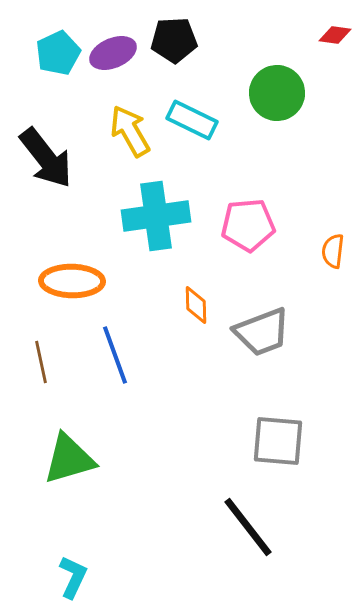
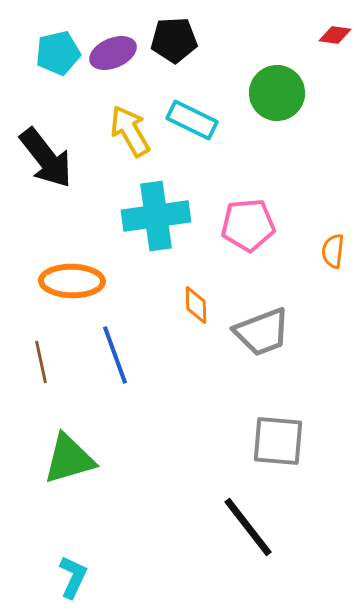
cyan pentagon: rotated 12 degrees clockwise
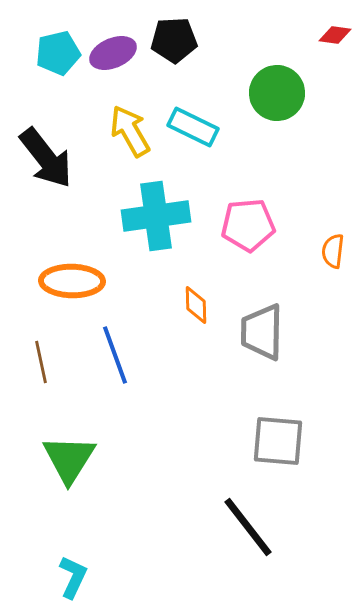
cyan rectangle: moved 1 px right, 7 px down
gray trapezoid: rotated 112 degrees clockwise
green triangle: rotated 42 degrees counterclockwise
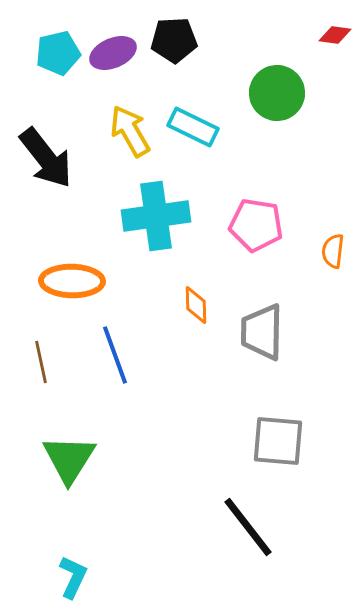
pink pentagon: moved 8 px right; rotated 14 degrees clockwise
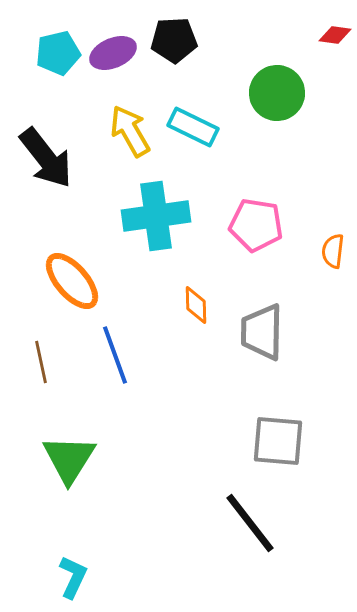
orange ellipse: rotated 48 degrees clockwise
black line: moved 2 px right, 4 px up
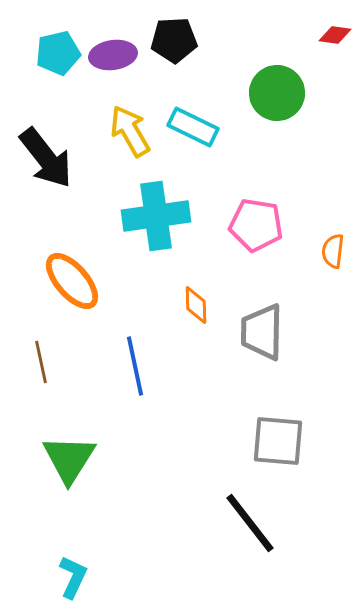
purple ellipse: moved 2 px down; rotated 15 degrees clockwise
blue line: moved 20 px right, 11 px down; rotated 8 degrees clockwise
